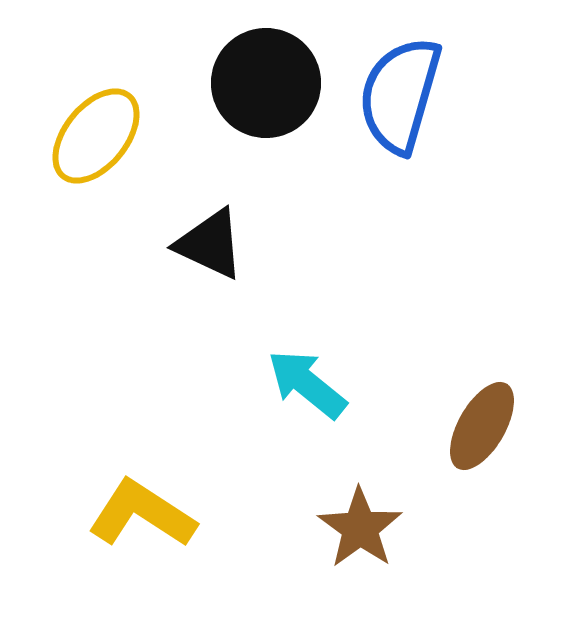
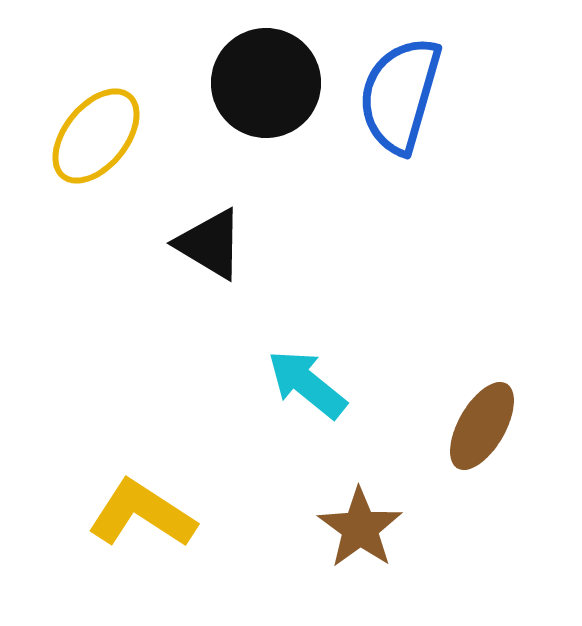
black triangle: rotated 6 degrees clockwise
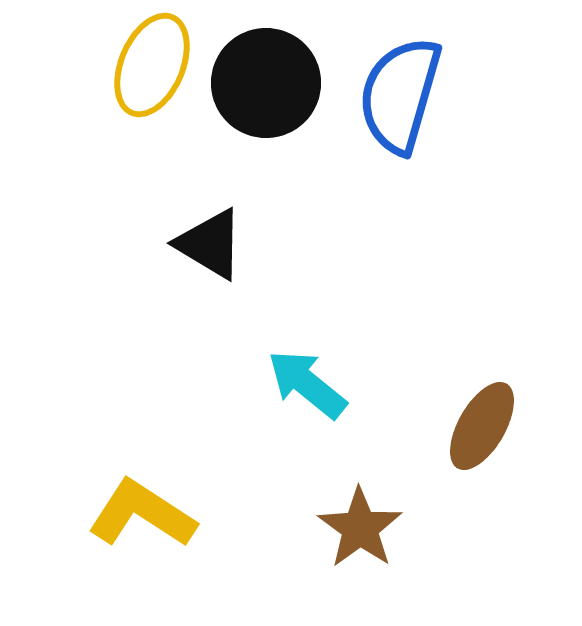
yellow ellipse: moved 56 px right, 71 px up; rotated 16 degrees counterclockwise
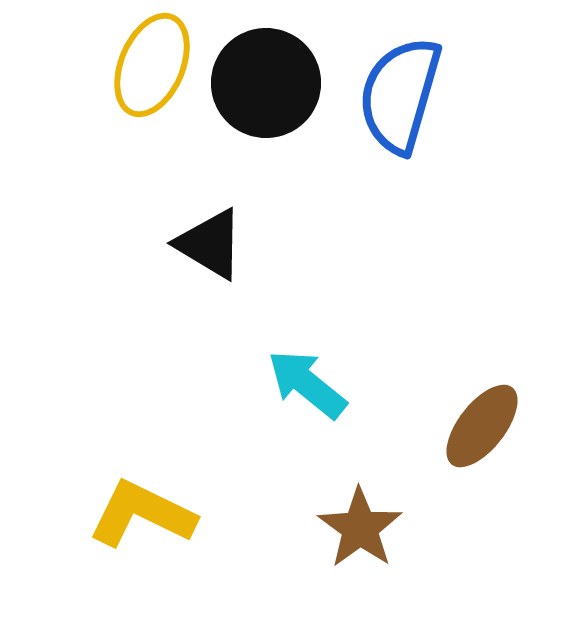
brown ellipse: rotated 8 degrees clockwise
yellow L-shape: rotated 7 degrees counterclockwise
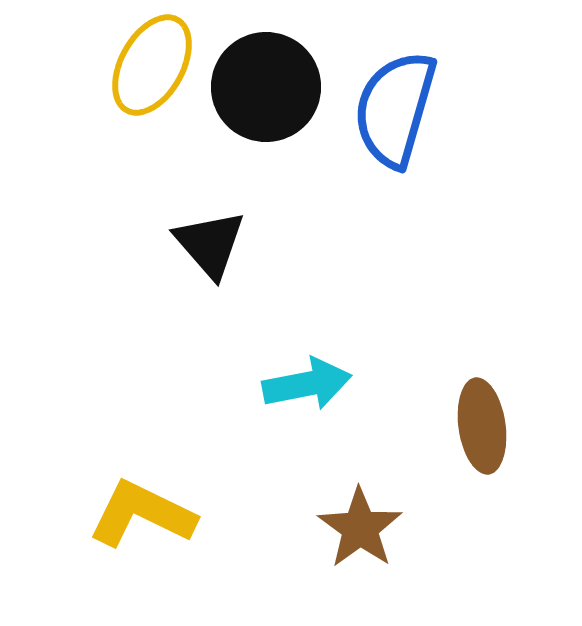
yellow ellipse: rotated 6 degrees clockwise
black circle: moved 4 px down
blue semicircle: moved 5 px left, 14 px down
black triangle: rotated 18 degrees clockwise
cyan arrow: rotated 130 degrees clockwise
brown ellipse: rotated 46 degrees counterclockwise
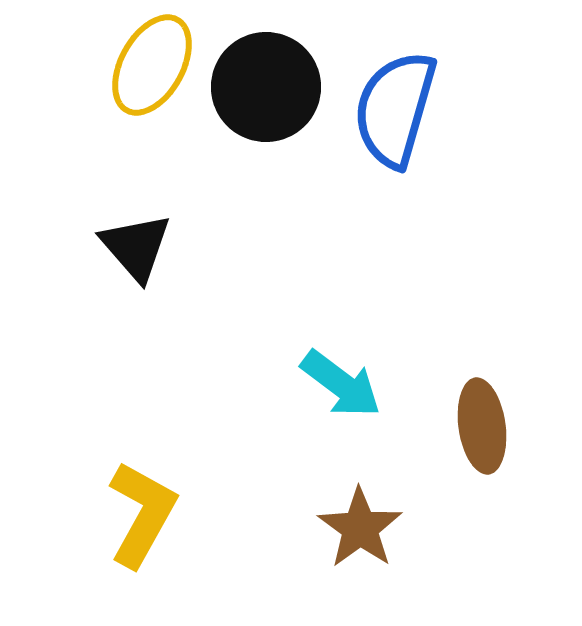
black triangle: moved 74 px left, 3 px down
cyan arrow: moved 34 px right; rotated 48 degrees clockwise
yellow L-shape: rotated 93 degrees clockwise
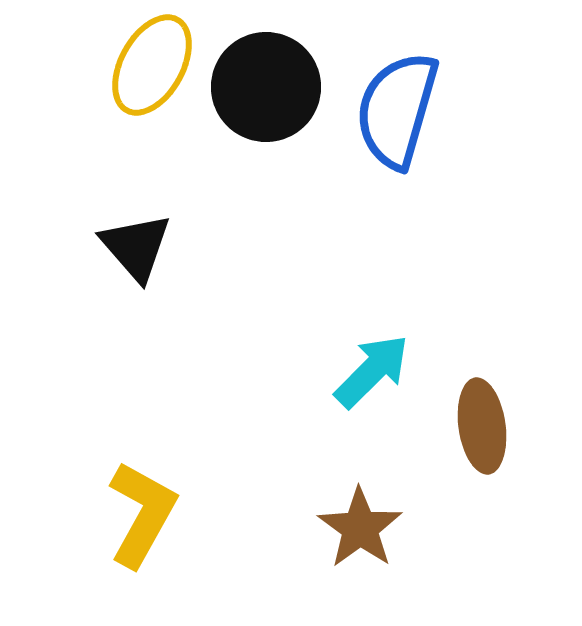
blue semicircle: moved 2 px right, 1 px down
cyan arrow: moved 31 px right, 13 px up; rotated 82 degrees counterclockwise
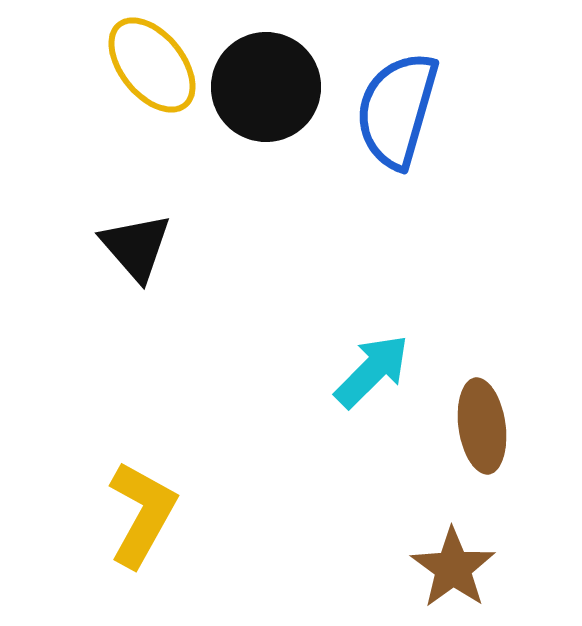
yellow ellipse: rotated 68 degrees counterclockwise
brown star: moved 93 px right, 40 px down
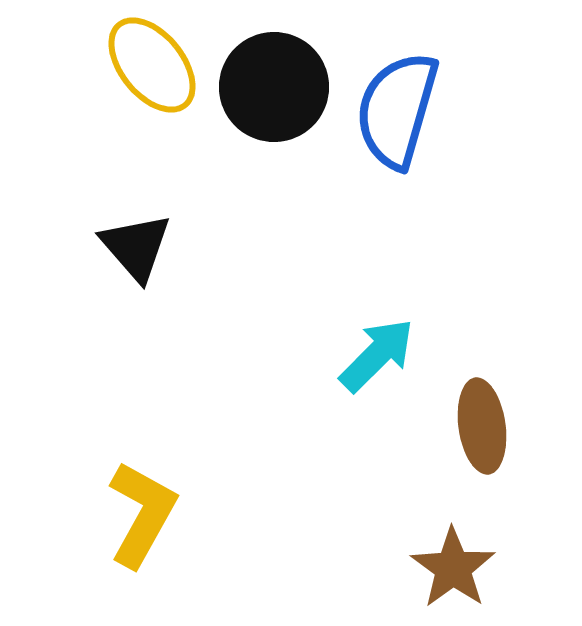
black circle: moved 8 px right
cyan arrow: moved 5 px right, 16 px up
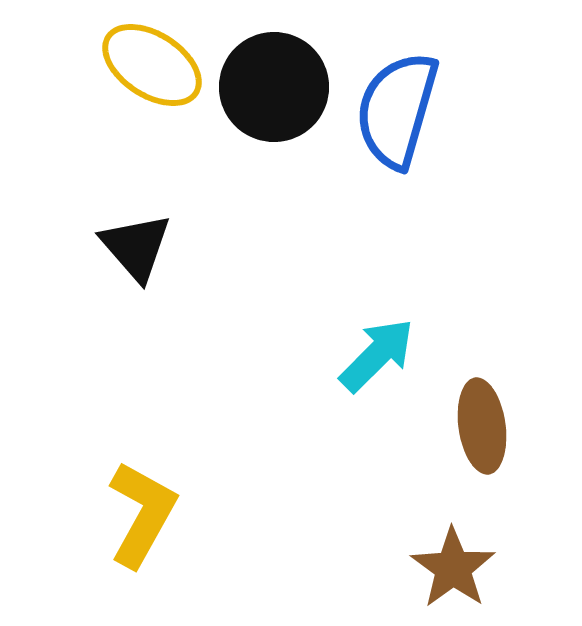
yellow ellipse: rotated 18 degrees counterclockwise
